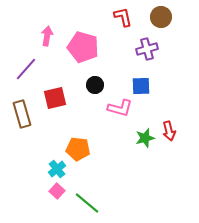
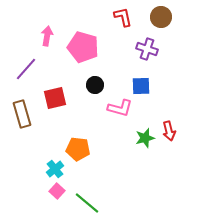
purple cross: rotated 35 degrees clockwise
cyan cross: moved 2 px left
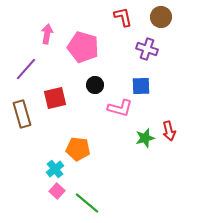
pink arrow: moved 2 px up
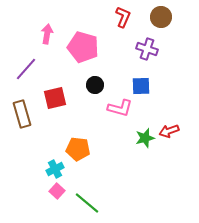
red L-shape: rotated 35 degrees clockwise
red arrow: rotated 84 degrees clockwise
cyan cross: rotated 12 degrees clockwise
